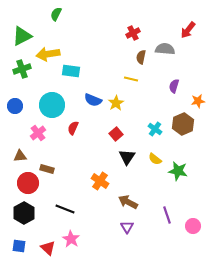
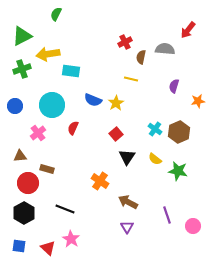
red cross: moved 8 px left, 9 px down
brown hexagon: moved 4 px left, 8 px down
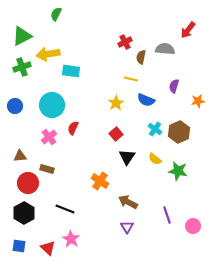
green cross: moved 2 px up
blue semicircle: moved 53 px right
pink cross: moved 11 px right, 4 px down
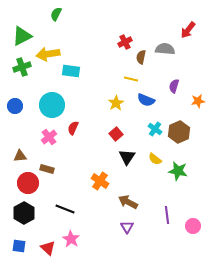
purple line: rotated 12 degrees clockwise
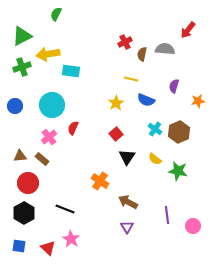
brown semicircle: moved 1 px right, 3 px up
brown rectangle: moved 5 px left, 10 px up; rotated 24 degrees clockwise
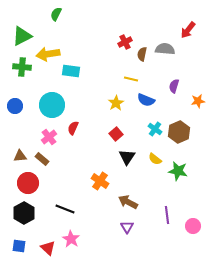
green cross: rotated 24 degrees clockwise
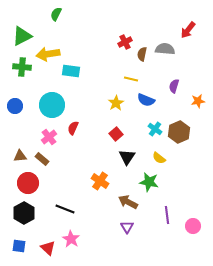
yellow semicircle: moved 4 px right, 1 px up
green star: moved 29 px left, 11 px down
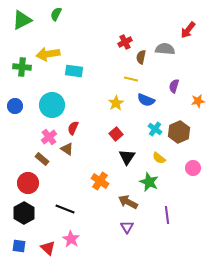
green triangle: moved 16 px up
brown semicircle: moved 1 px left, 3 px down
cyan rectangle: moved 3 px right
brown triangle: moved 47 px right, 7 px up; rotated 40 degrees clockwise
green star: rotated 12 degrees clockwise
pink circle: moved 58 px up
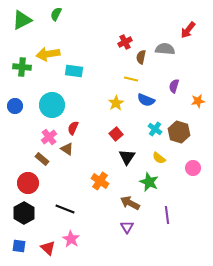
brown hexagon: rotated 20 degrees counterclockwise
brown arrow: moved 2 px right, 1 px down
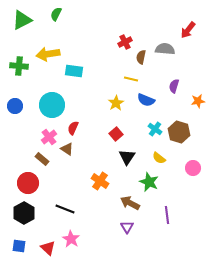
green cross: moved 3 px left, 1 px up
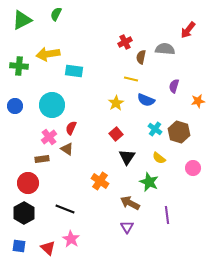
red semicircle: moved 2 px left
brown rectangle: rotated 48 degrees counterclockwise
